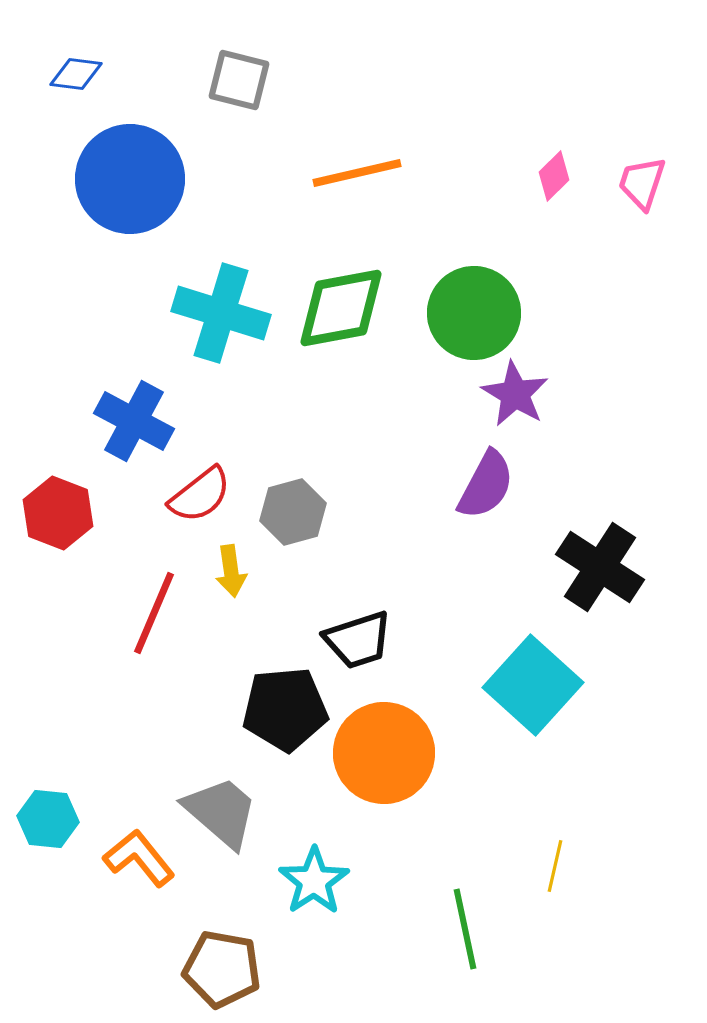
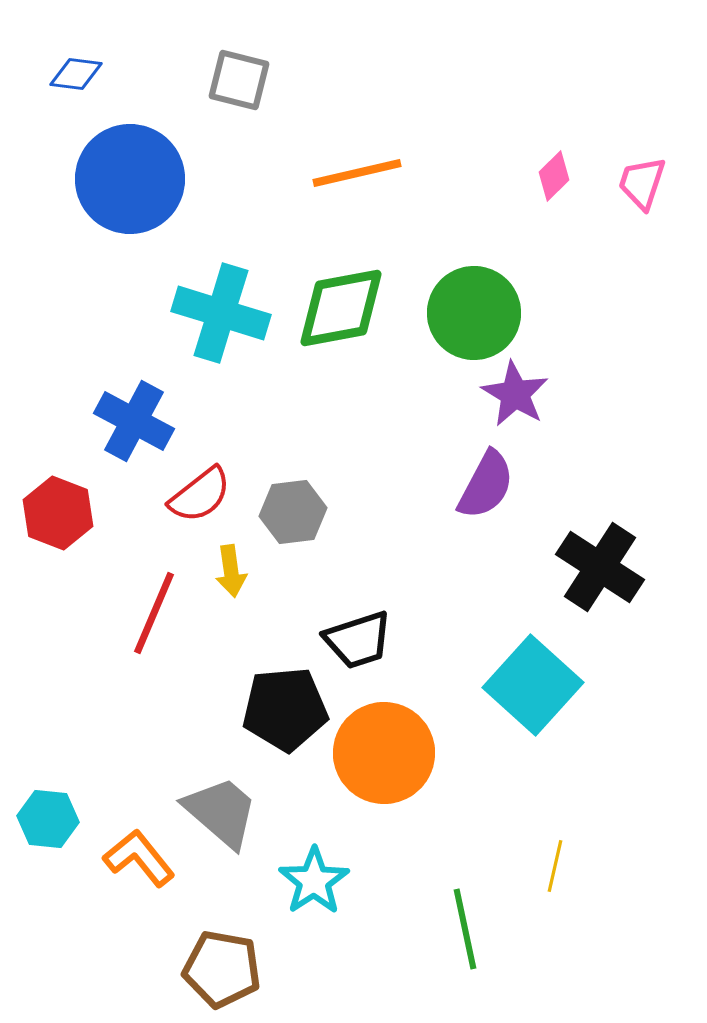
gray hexagon: rotated 8 degrees clockwise
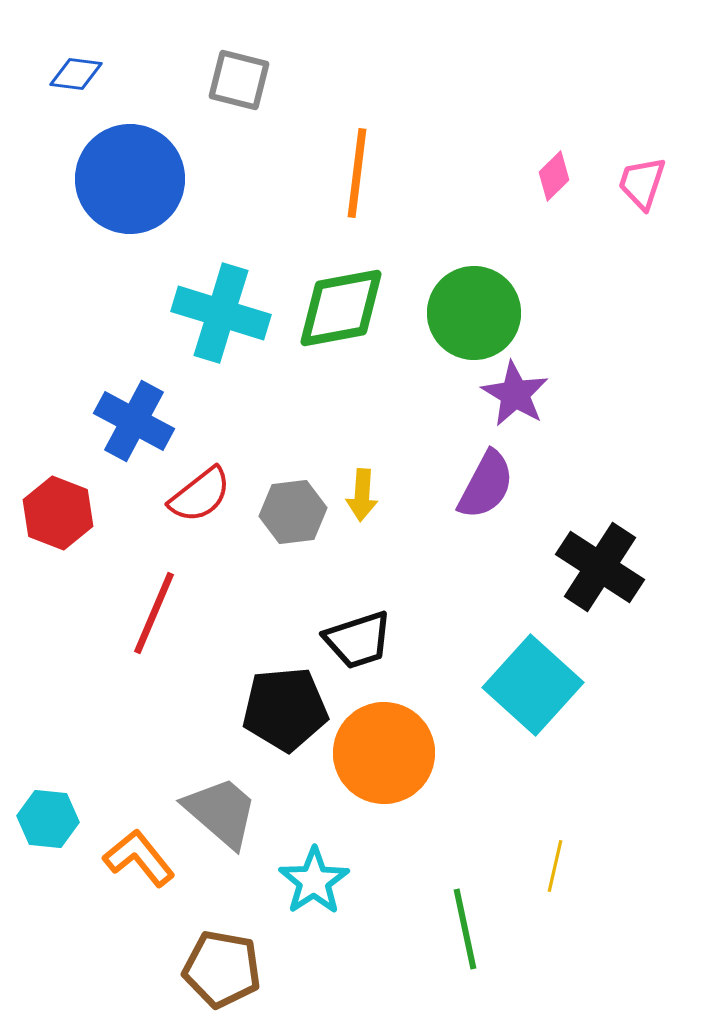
orange line: rotated 70 degrees counterclockwise
yellow arrow: moved 131 px right, 76 px up; rotated 12 degrees clockwise
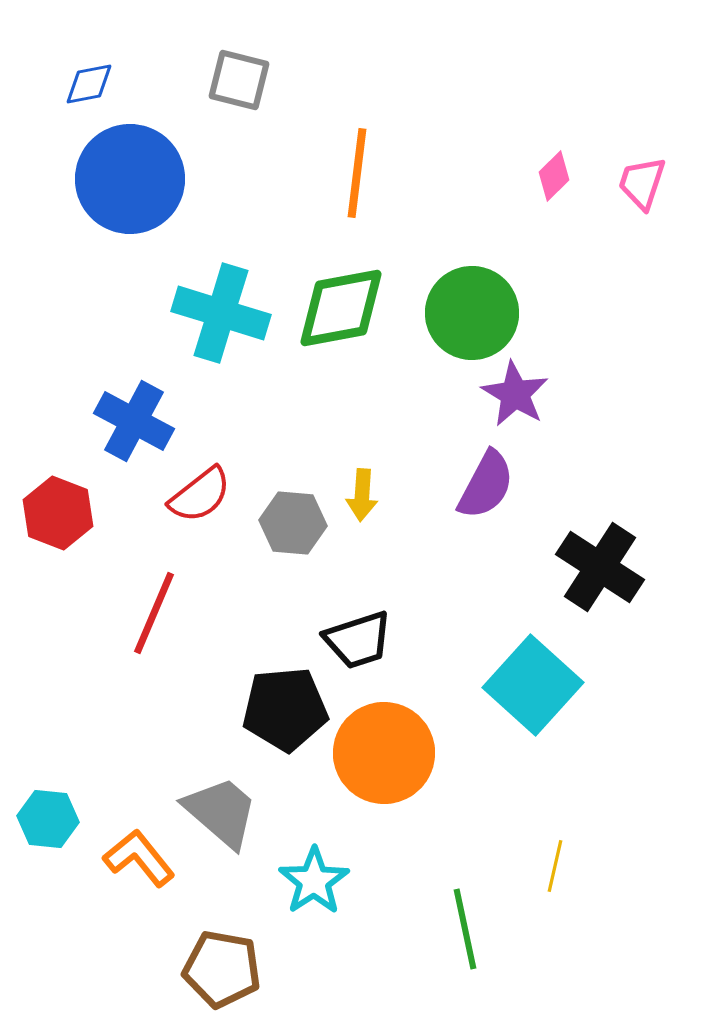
blue diamond: moved 13 px right, 10 px down; rotated 18 degrees counterclockwise
green circle: moved 2 px left
gray hexagon: moved 11 px down; rotated 12 degrees clockwise
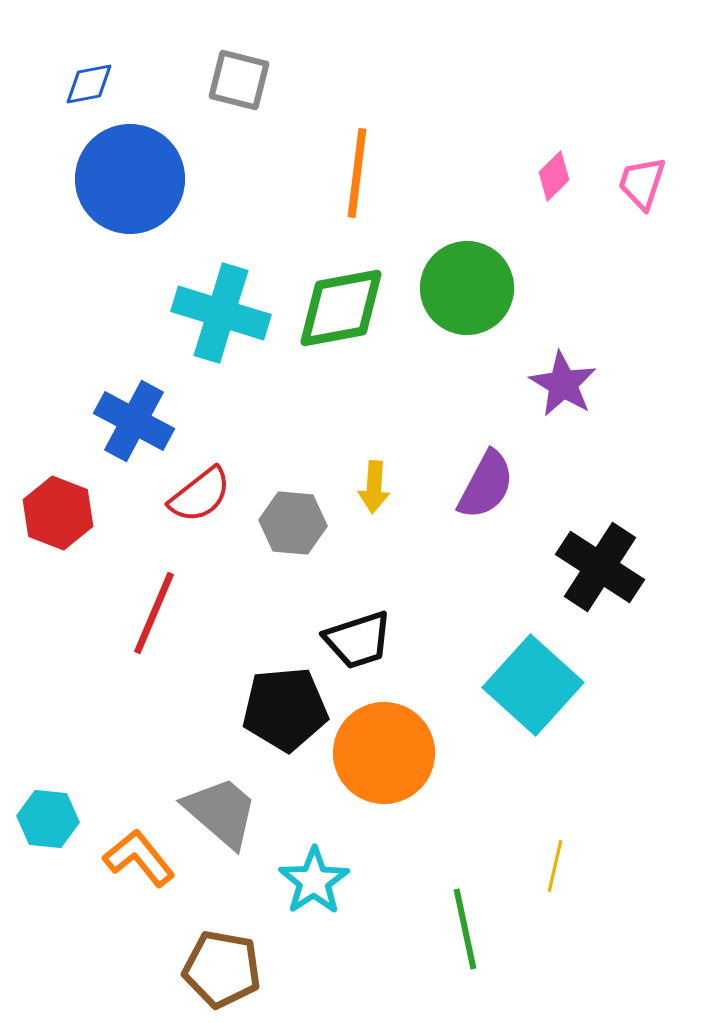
green circle: moved 5 px left, 25 px up
purple star: moved 48 px right, 10 px up
yellow arrow: moved 12 px right, 8 px up
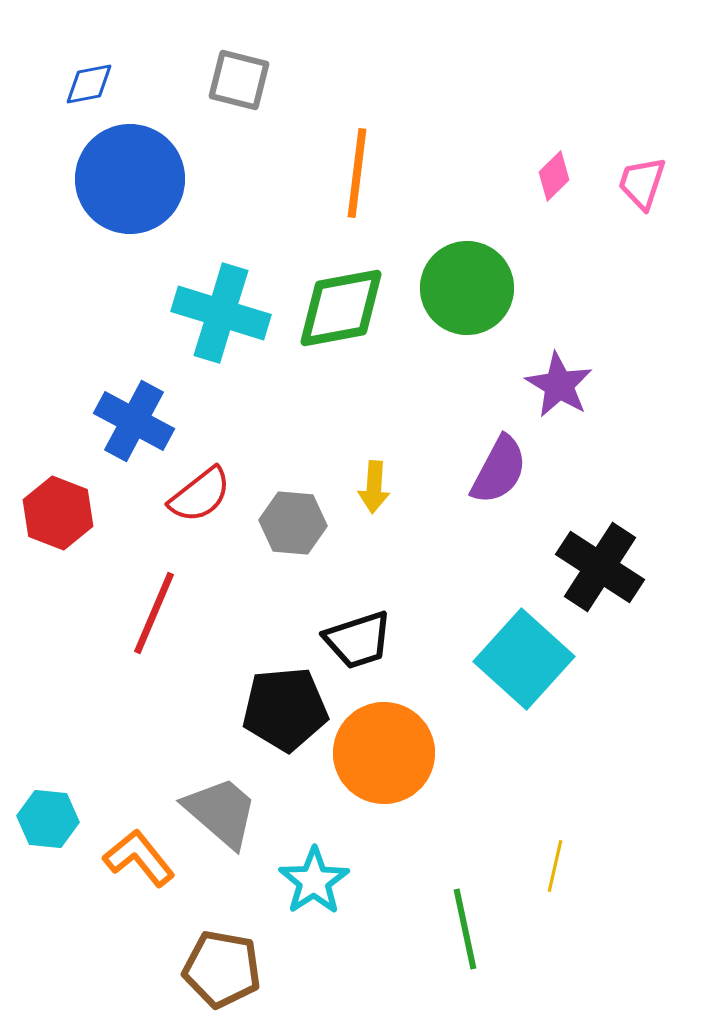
purple star: moved 4 px left, 1 px down
purple semicircle: moved 13 px right, 15 px up
cyan square: moved 9 px left, 26 px up
